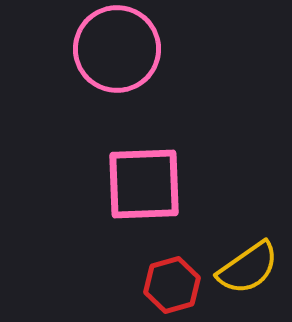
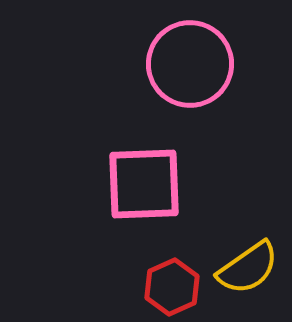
pink circle: moved 73 px right, 15 px down
red hexagon: moved 2 px down; rotated 8 degrees counterclockwise
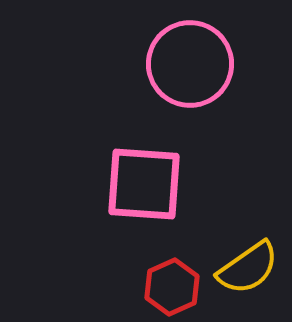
pink square: rotated 6 degrees clockwise
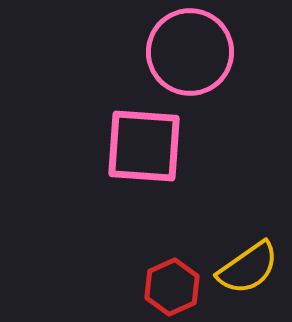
pink circle: moved 12 px up
pink square: moved 38 px up
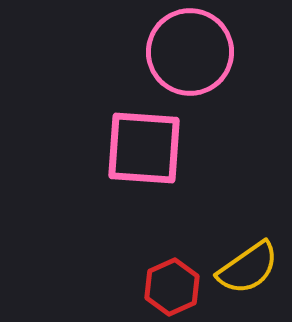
pink square: moved 2 px down
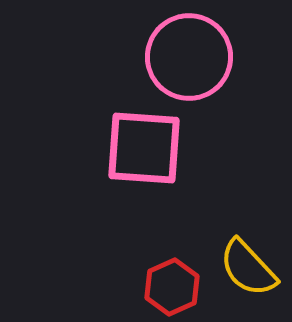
pink circle: moved 1 px left, 5 px down
yellow semicircle: rotated 82 degrees clockwise
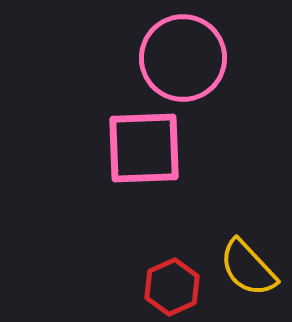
pink circle: moved 6 px left, 1 px down
pink square: rotated 6 degrees counterclockwise
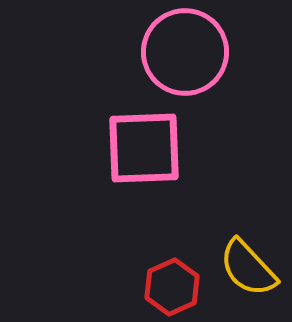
pink circle: moved 2 px right, 6 px up
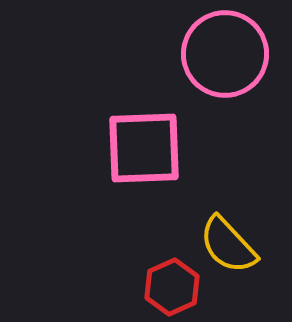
pink circle: moved 40 px right, 2 px down
yellow semicircle: moved 20 px left, 23 px up
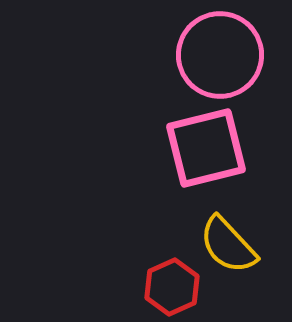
pink circle: moved 5 px left, 1 px down
pink square: moved 62 px right; rotated 12 degrees counterclockwise
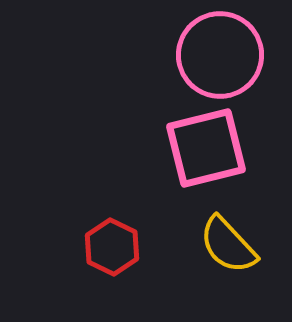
red hexagon: moved 60 px left, 40 px up; rotated 10 degrees counterclockwise
